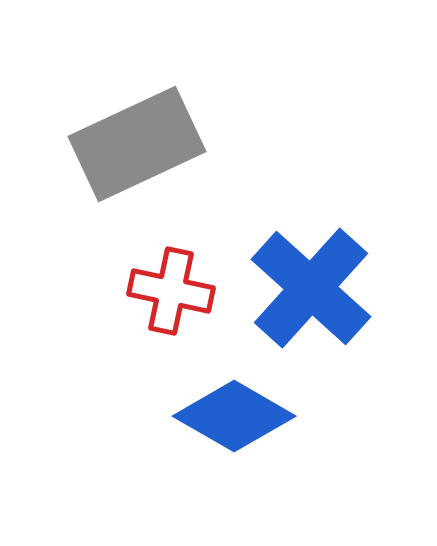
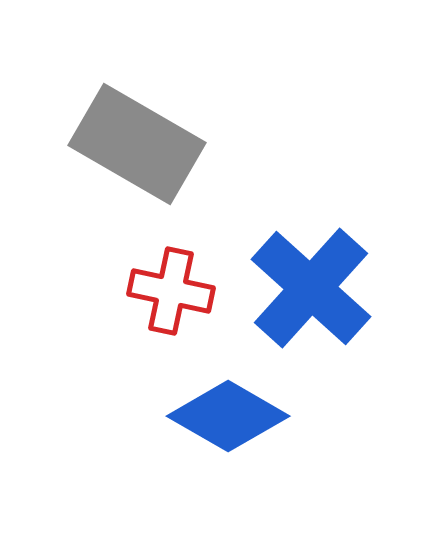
gray rectangle: rotated 55 degrees clockwise
blue diamond: moved 6 px left
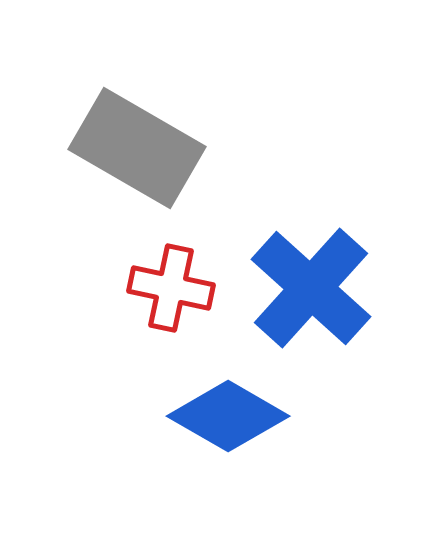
gray rectangle: moved 4 px down
red cross: moved 3 px up
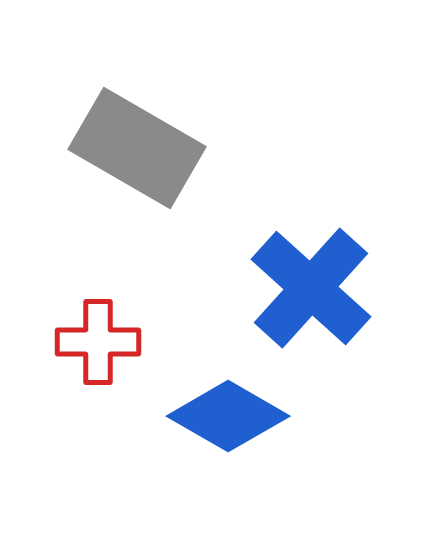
red cross: moved 73 px left, 54 px down; rotated 12 degrees counterclockwise
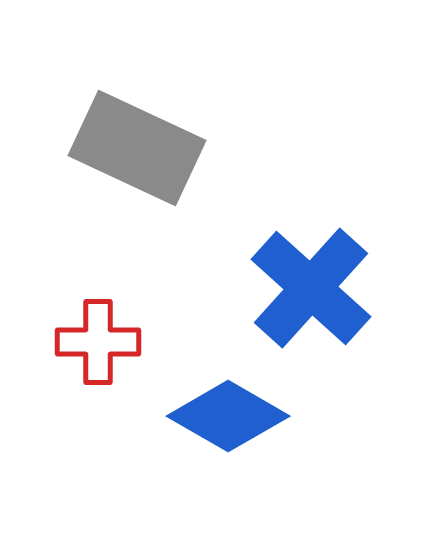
gray rectangle: rotated 5 degrees counterclockwise
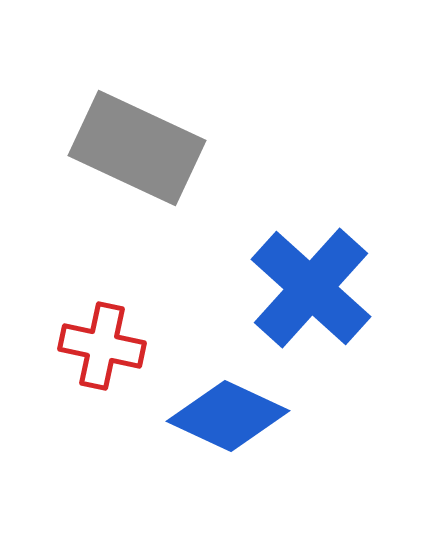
red cross: moved 4 px right, 4 px down; rotated 12 degrees clockwise
blue diamond: rotated 5 degrees counterclockwise
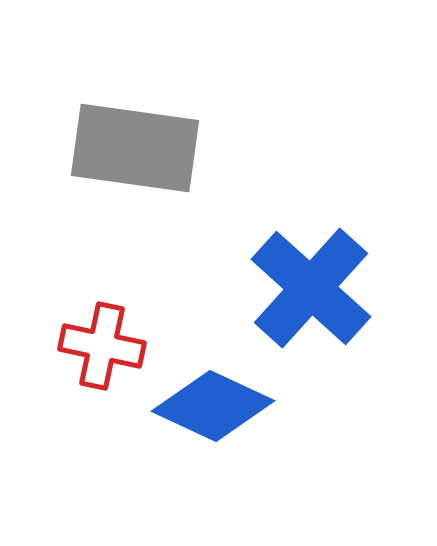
gray rectangle: moved 2 px left; rotated 17 degrees counterclockwise
blue diamond: moved 15 px left, 10 px up
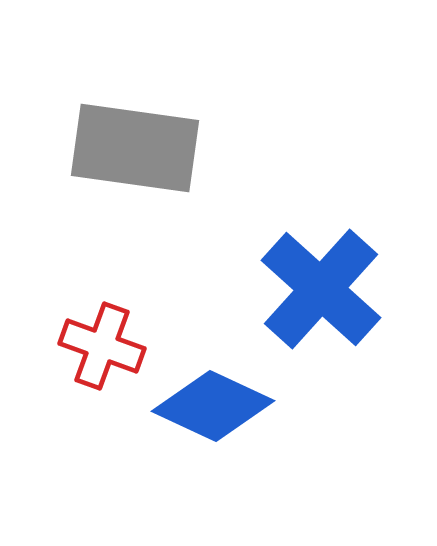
blue cross: moved 10 px right, 1 px down
red cross: rotated 8 degrees clockwise
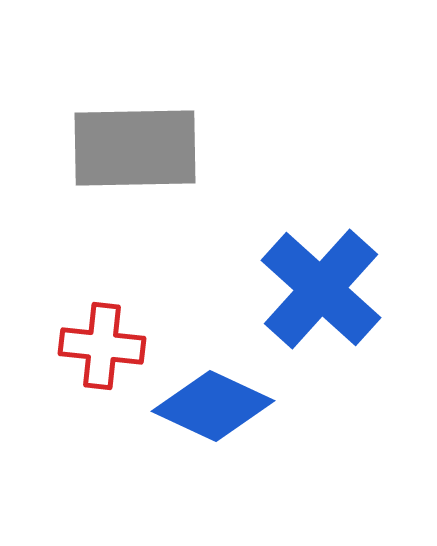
gray rectangle: rotated 9 degrees counterclockwise
red cross: rotated 14 degrees counterclockwise
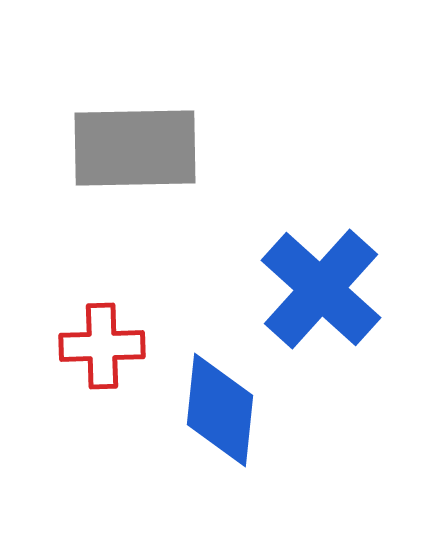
red cross: rotated 8 degrees counterclockwise
blue diamond: moved 7 px right, 4 px down; rotated 71 degrees clockwise
